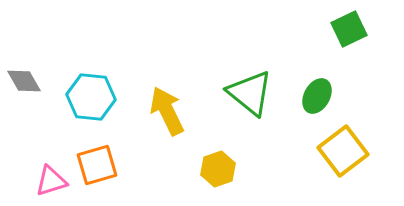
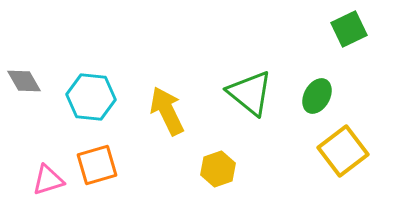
pink triangle: moved 3 px left, 1 px up
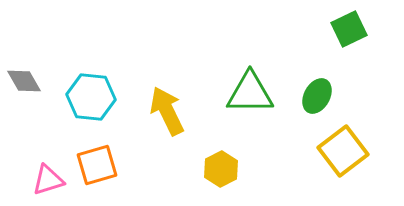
green triangle: rotated 39 degrees counterclockwise
yellow hexagon: moved 3 px right; rotated 8 degrees counterclockwise
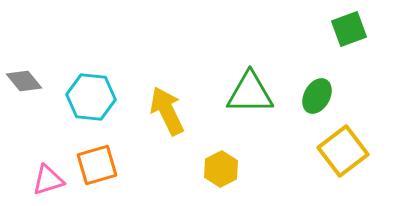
green square: rotated 6 degrees clockwise
gray diamond: rotated 9 degrees counterclockwise
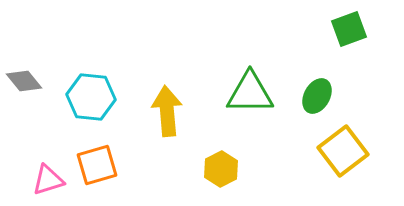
yellow arrow: rotated 21 degrees clockwise
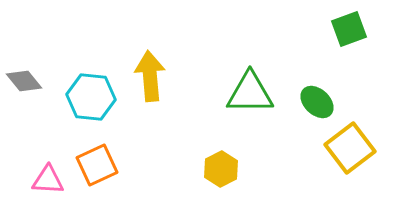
green ellipse: moved 6 px down; rotated 76 degrees counterclockwise
yellow arrow: moved 17 px left, 35 px up
yellow square: moved 7 px right, 3 px up
orange square: rotated 9 degrees counterclockwise
pink triangle: rotated 20 degrees clockwise
